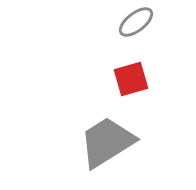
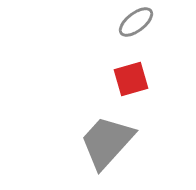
gray trapezoid: rotated 16 degrees counterclockwise
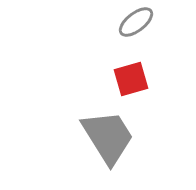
gray trapezoid: moved 1 px right, 5 px up; rotated 106 degrees clockwise
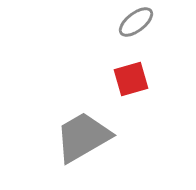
gray trapezoid: moved 25 px left; rotated 88 degrees counterclockwise
